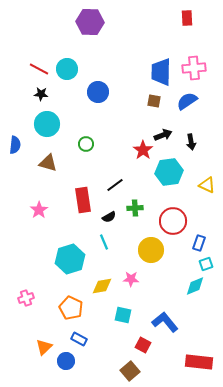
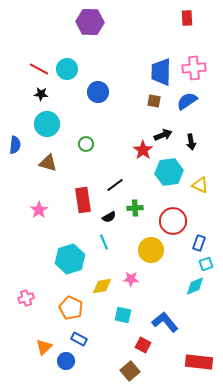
yellow triangle at (207, 185): moved 7 px left
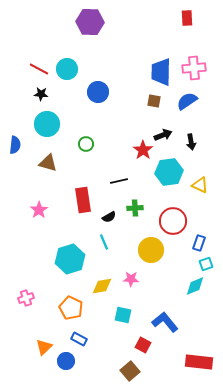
black line at (115, 185): moved 4 px right, 4 px up; rotated 24 degrees clockwise
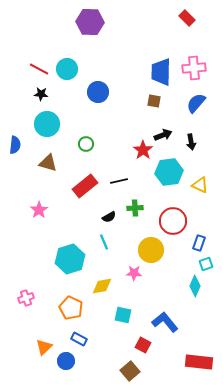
red rectangle at (187, 18): rotated 42 degrees counterclockwise
blue semicircle at (187, 101): moved 9 px right, 2 px down; rotated 15 degrees counterclockwise
red rectangle at (83, 200): moved 2 px right, 14 px up; rotated 60 degrees clockwise
pink star at (131, 279): moved 3 px right, 6 px up
cyan diamond at (195, 286): rotated 45 degrees counterclockwise
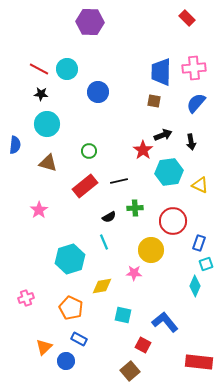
green circle at (86, 144): moved 3 px right, 7 px down
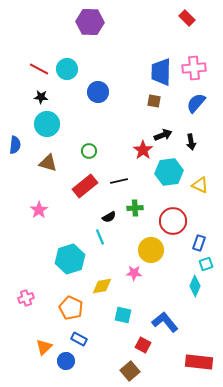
black star at (41, 94): moved 3 px down
cyan line at (104, 242): moved 4 px left, 5 px up
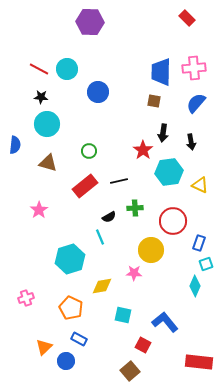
black arrow at (163, 135): moved 2 px up; rotated 120 degrees clockwise
